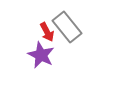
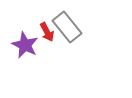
purple star: moved 16 px left, 10 px up
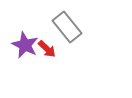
red arrow: moved 17 px down; rotated 18 degrees counterclockwise
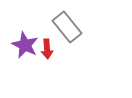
red arrow: rotated 42 degrees clockwise
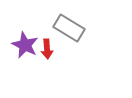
gray rectangle: moved 2 px right, 1 px down; rotated 20 degrees counterclockwise
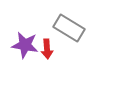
purple star: rotated 16 degrees counterclockwise
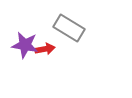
red arrow: moved 2 px left; rotated 96 degrees counterclockwise
